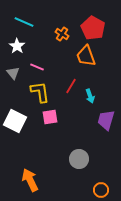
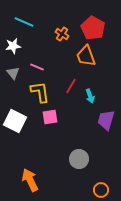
white star: moved 4 px left; rotated 28 degrees clockwise
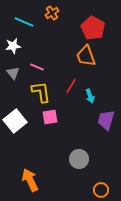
orange cross: moved 10 px left, 21 px up; rotated 24 degrees clockwise
yellow L-shape: moved 1 px right
white square: rotated 25 degrees clockwise
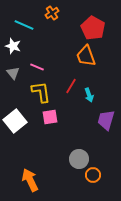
cyan line: moved 3 px down
white star: rotated 28 degrees clockwise
cyan arrow: moved 1 px left, 1 px up
orange circle: moved 8 px left, 15 px up
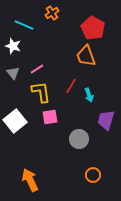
pink line: moved 2 px down; rotated 56 degrees counterclockwise
gray circle: moved 20 px up
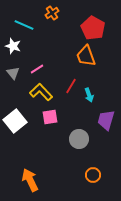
yellow L-shape: rotated 35 degrees counterclockwise
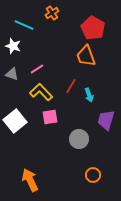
gray triangle: moved 1 px left, 1 px down; rotated 32 degrees counterclockwise
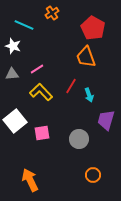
orange trapezoid: moved 1 px down
gray triangle: rotated 24 degrees counterclockwise
pink square: moved 8 px left, 16 px down
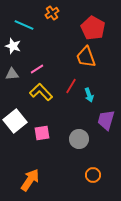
orange arrow: rotated 60 degrees clockwise
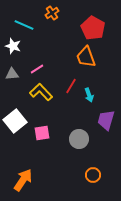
orange arrow: moved 7 px left
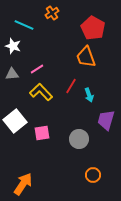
orange arrow: moved 4 px down
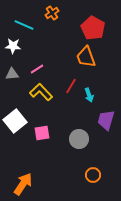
white star: rotated 14 degrees counterclockwise
